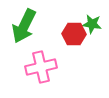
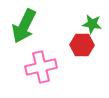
red hexagon: moved 8 px right, 11 px down
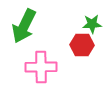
green star: rotated 12 degrees counterclockwise
pink cross: rotated 12 degrees clockwise
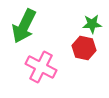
red hexagon: moved 2 px right, 3 px down; rotated 10 degrees clockwise
pink cross: rotated 28 degrees clockwise
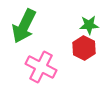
green star: moved 3 px left, 1 px down
red hexagon: rotated 15 degrees clockwise
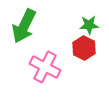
pink cross: moved 4 px right
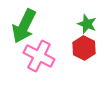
green star: moved 2 px left, 1 px up; rotated 24 degrees clockwise
pink cross: moved 6 px left, 11 px up
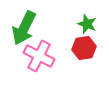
green arrow: moved 2 px down
red hexagon: rotated 25 degrees clockwise
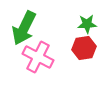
green star: rotated 24 degrees counterclockwise
pink cross: moved 1 px left, 1 px down
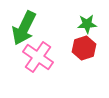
red hexagon: rotated 10 degrees counterclockwise
pink cross: rotated 8 degrees clockwise
